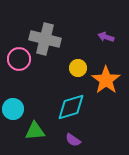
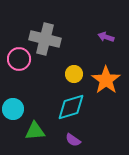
yellow circle: moved 4 px left, 6 px down
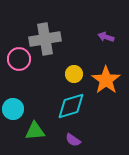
gray cross: rotated 24 degrees counterclockwise
cyan diamond: moved 1 px up
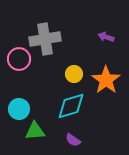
cyan circle: moved 6 px right
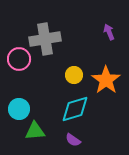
purple arrow: moved 3 px right, 5 px up; rotated 49 degrees clockwise
yellow circle: moved 1 px down
cyan diamond: moved 4 px right, 3 px down
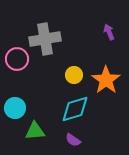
pink circle: moved 2 px left
cyan circle: moved 4 px left, 1 px up
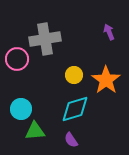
cyan circle: moved 6 px right, 1 px down
purple semicircle: moved 2 px left; rotated 21 degrees clockwise
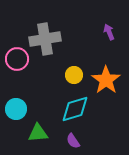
cyan circle: moved 5 px left
green triangle: moved 3 px right, 2 px down
purple semicircle: moved 2 px right, 1 px down
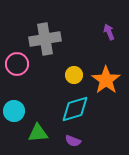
pink circle: moved 5 px down
cyan circle: moved 2 px left, 2 px down
purple semicircle: rotated 35 degrees counterclockwise
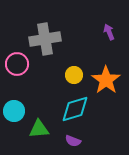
green triangle: moved 1 px right, 4 px up
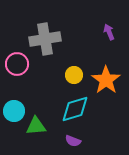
green triangle: moved 3 px left, 3 px up
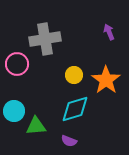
purple semicircle: moved 4 px left
